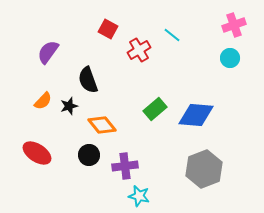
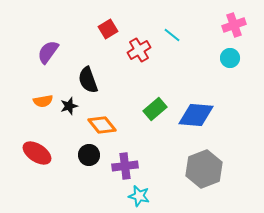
red square: rotated 30 degrees clockwise
orange semicircle: rotated 36 degrees clockwise
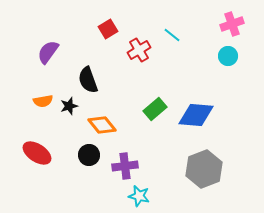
pink cross: moved 2 px left, 1 px up
cyan circle: moved 2 px left, 2 px up
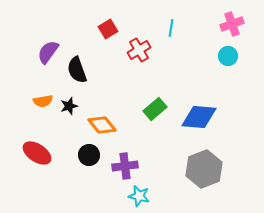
cyan line: moved 1 px left, 7 px up; rotated 60 degrees clockwise
black semicircle: moved 11 px left, 10 px up
blue diamond: moved 3 px right, 2 px down
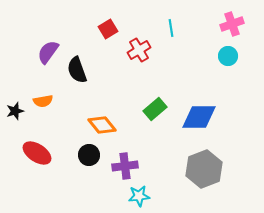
cyan line: rotated 18 degrees counterclockwise
black star: moved 54 px left, 5 px down
blue diamond: rotated 6 degrees counterclockwise
cyan star: rotated 20 degrees counterclockwise
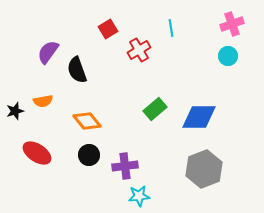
orange diamond: moved 15 px left, 4 px up
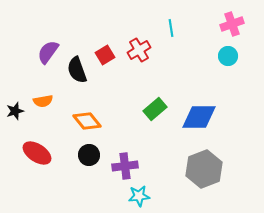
red square: moved 3 px left, 26 px down
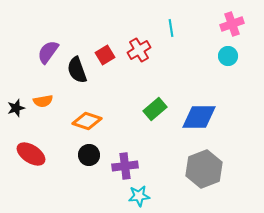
black star: moved 1 px right, 3 px up
orange diamond: rotated 32 degrees counterclockwise
red ellipse: moved 6 px left, 1 px down
